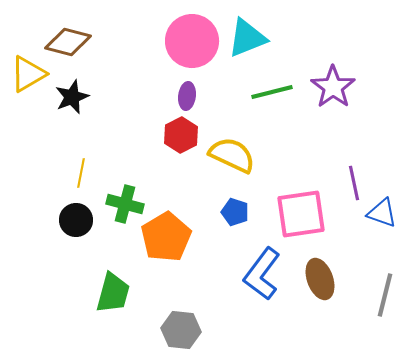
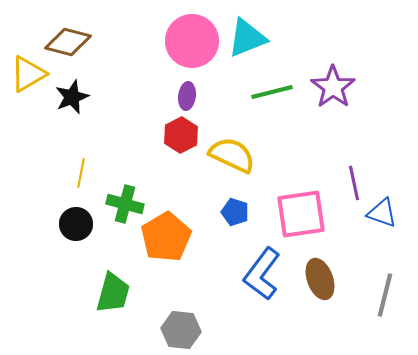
black circle: moved 4 px down
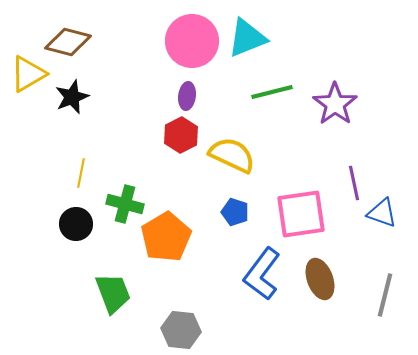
purple star: moved 2 px right, 17 px down
green trapezoid: rotated 36 degrees counterclockwise
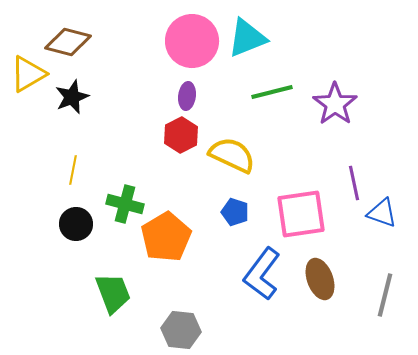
yellow line: moved 8 px left, 3 px up
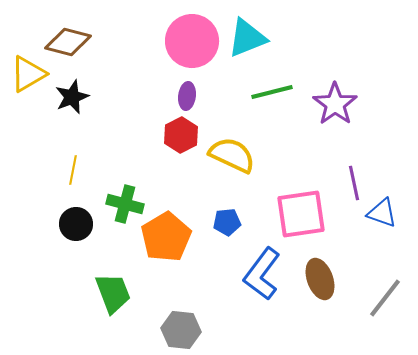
blue pentagon: moved 8 px left, 10 px down; rotated 24 degrees counterclockwise
gray line: moved 3 px down; rotated 24 degrees clockwise
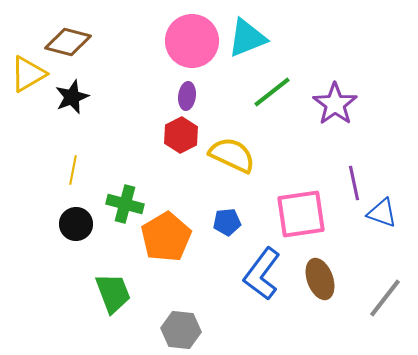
green line: rotated 24 degrees counterclockwise
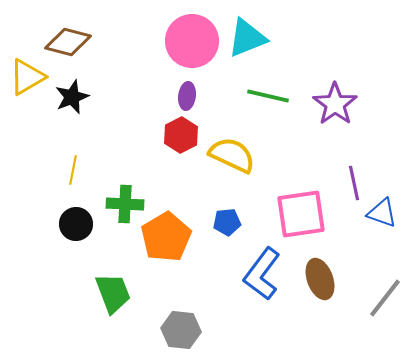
yellow triangle: moved 1 px left, 3 px down
green line: moved 4 px left, 4 px down; rotated 51 degrees clockwise
green cross: rotated 12 degrees counterclockwise
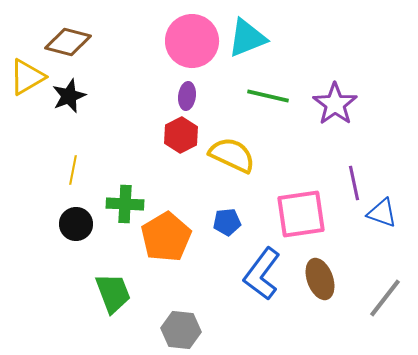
black star: moved 3 px left, 1 px up
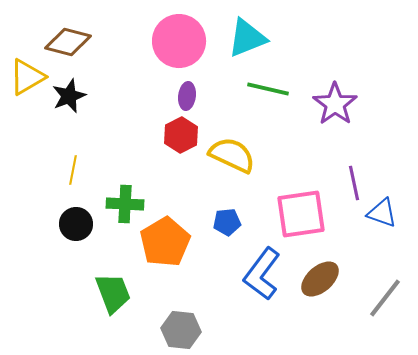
pink circle: moved 13 px left
green line: moved 7 px up
orange pentagon: moved 1 px left, 5 px down
brown ellipse: rotated 69 degrees clockwise
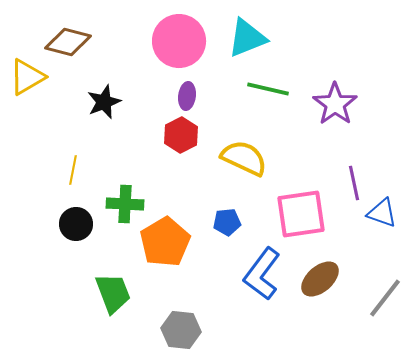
black star: moved 35 px right, 6 px down
yellow semicircle: moved 12 px right, 3 px down
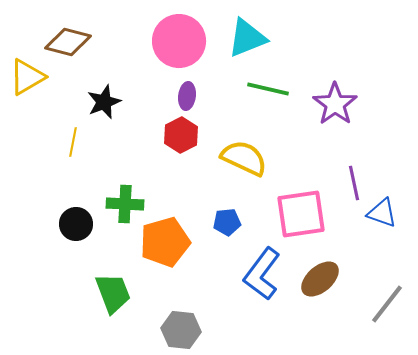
yellow line: moved 28 px up
orange pentagon: rotated 15 degrees clockwise
gray line: moved 2 px right, 6 px down
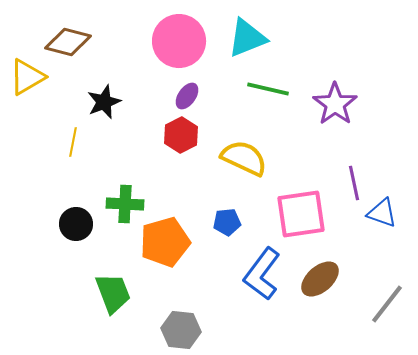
purple ellipse: rotated 28 degrees clockwise
